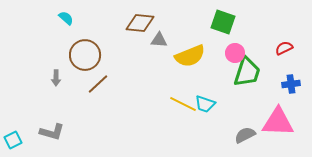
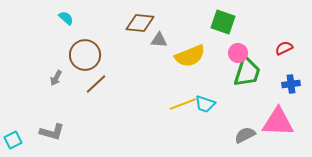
pink circle: moved 3 px right
gray arrow: rotated 28 degrees clockwise
brown line: moved 2 px left
yellow line: rotated 48 degrees counterclockwise
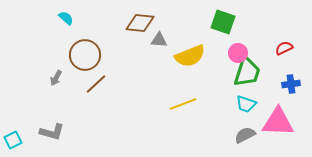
cyan trapezoid: moved 41 px right
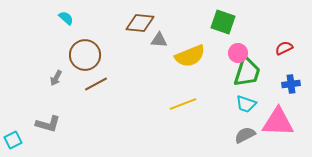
brown line: rotated 15 degrees clockwise
gray L-shape: moved 4 px left, 8 px up
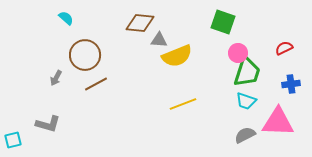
yellow semicircle: moved 13 px left
cyan trapezoid: moved 3 px up
cyan square: rotated 12 degrees clockwise
